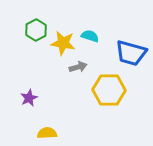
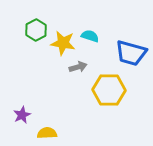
purple star: moved 7 px left, 17 px down
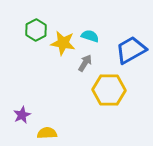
blue trapezoid: moved 3 px up; rotated 136 degrees clockwise
gray arrow: moved 7 px right, 4 px up; rotated 42 degrees counterclockwise
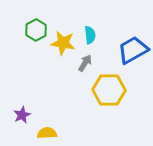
cyan semicircle: moved 1 px up; rotated 66 degrees clockwise
blue trapezoid: moved 2 px right
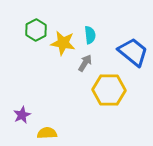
blue trapezoid: moved 2 px down; rotated 68 degrees clockwise
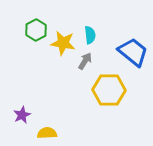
gray arrow: moved 2 px up
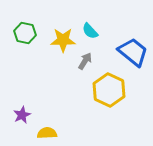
green hexagon: moved 11 px left, 3 px down; rotated 20 degrees counterclockwise
cyan semicircle: moved 4 px up; rotated 144 degrees clockwise
yellow star: moved 3 px up; rotated 10 degrees counterclockwise
yellow hexagon: rotated 24 degrees clockwise
